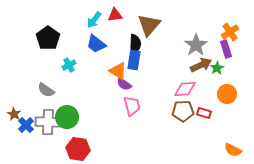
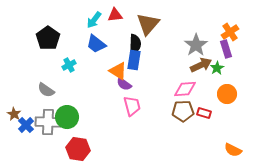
brown triangle: moved 1 px left, 1 px up
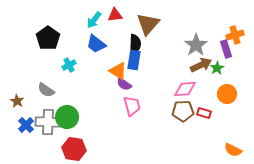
orange cross: moved 5 px right, 3 px down; rotated 18 degrees clockwise
brown star: moved 3 px right, 13 px up
red hexagon: moved 4 px left
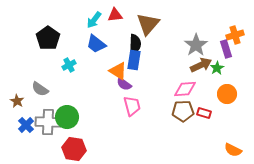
gray semicircle: moved 6 px left, 1 px up
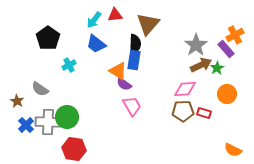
orange cross: rotated 12 degrees counterclockwise
purple rectangle: rotated 24 degrees counterclockwise
pink trapezoid: rotated 15 degrees counterclockwise
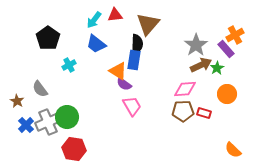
black semicircle: moved 2 px right
gray semicircle: rotated 18 degrees clockwise
gray cross: rotated 25 degrees counterclockwise
orange semicircle: rotated 18 degrees clockwise
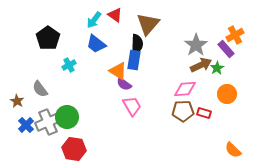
red triangle: rotated 42 degrees clockwise
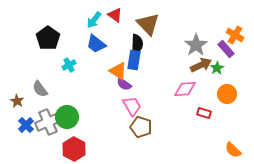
brown triangle: rotated 25 degrees counterclockwise
orange cross: rotated 30 degrees counterclockwise
brown pentagon: moved 42 px left, 16 px down; rotated 20 degrees clockwise
red hexagon: rotated 20 degrees clockwise
